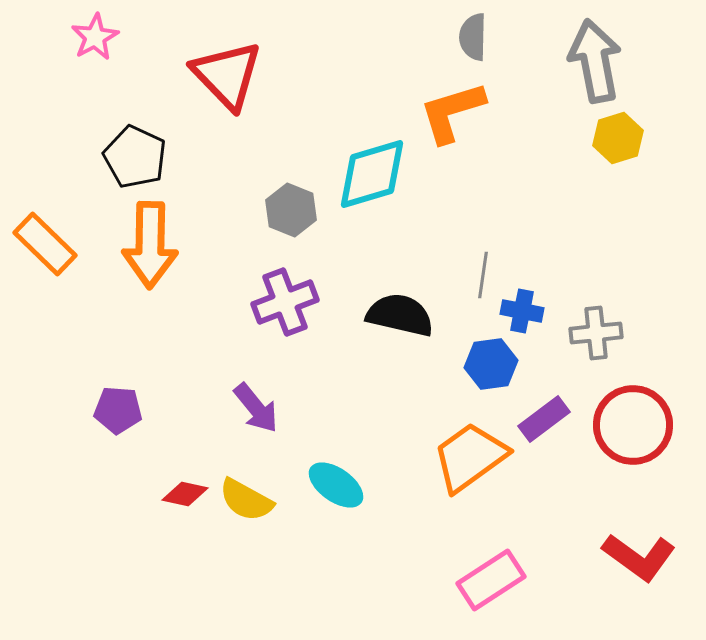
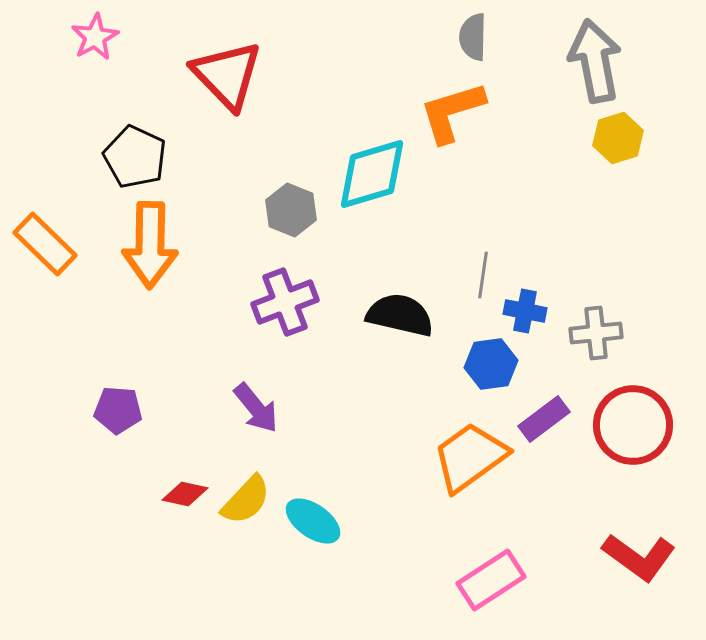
blue cross: moved 3 px right
cyan ellipse: moved 23 px left, 36 px down
yellow semicircle: rotated 76 degrees counterclockwise
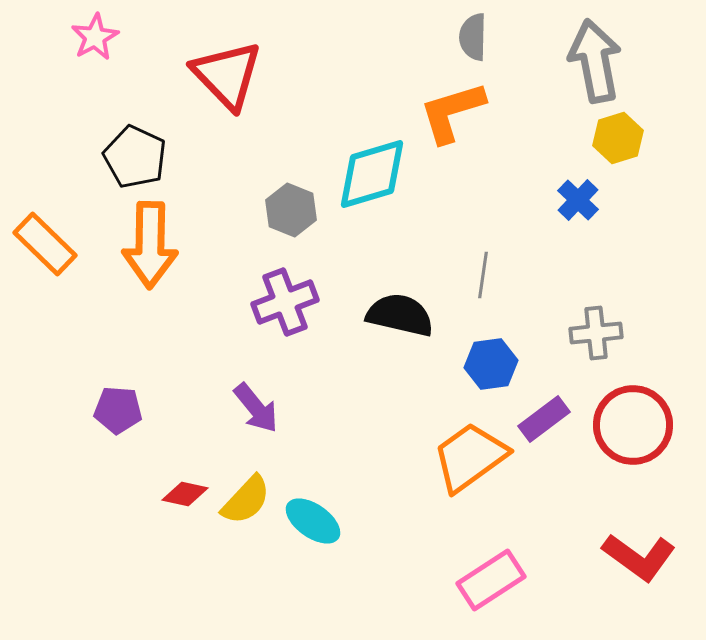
blue cross: moved 53 px right, 111 px up; rotated 33 degrees clockwise
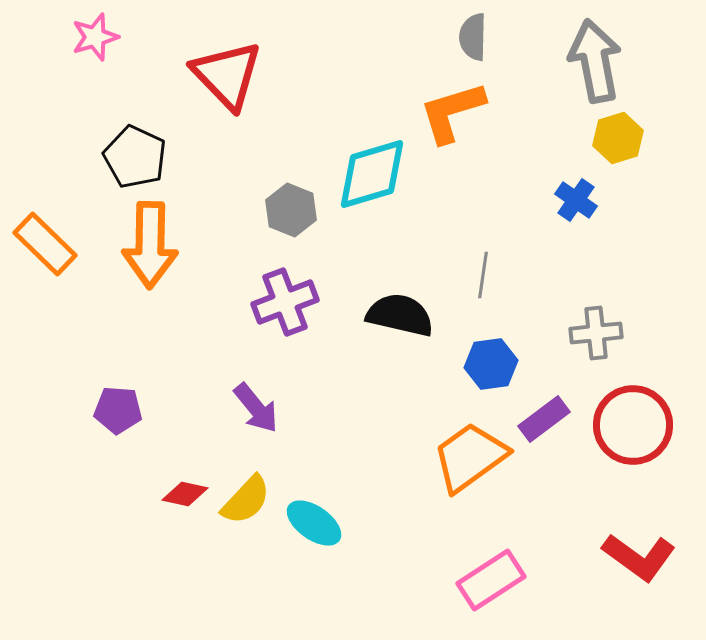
pink star: rotated 12 degrees clockwise
blue cross: moved 2 px left; rotated 9 degrees counterclockwise
cyan ellipse: moved 1 px right, 2 px down
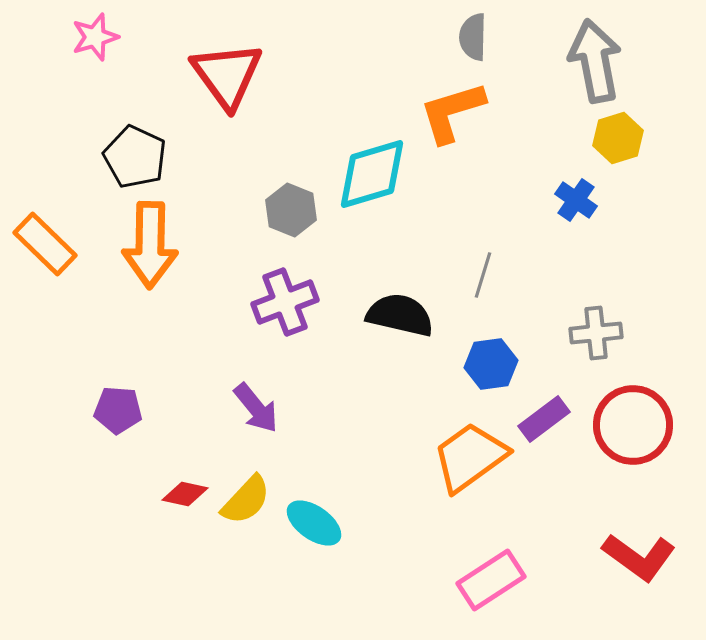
red triangle: rotated 8 degrees clockwise
gray line: rotated 9 degrees clockwise
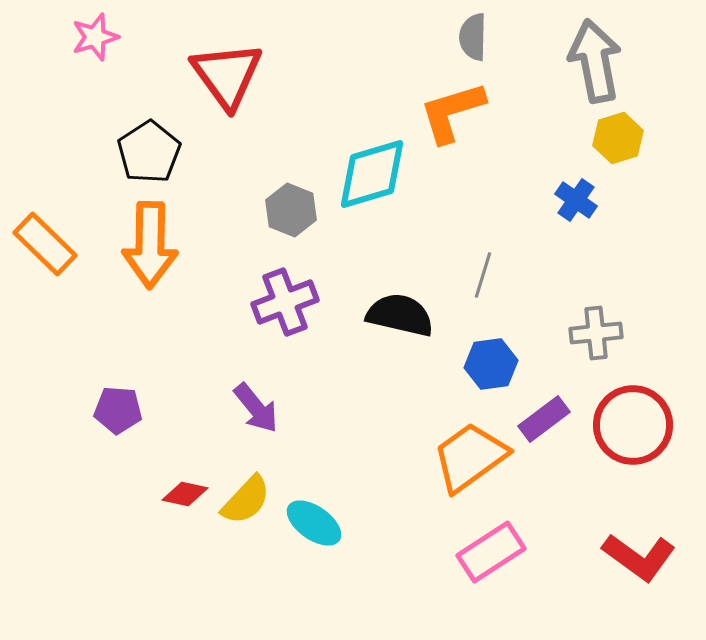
black pentagon: moved 14 px right, 5 px up; rotated 14 degrees clockwise
pink rectangle: moved 28 px up
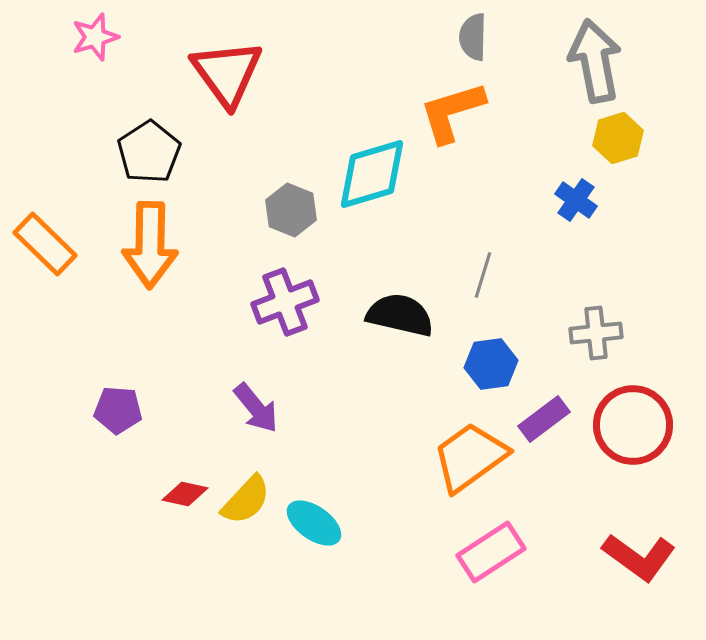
red triangle: moved 2 px up
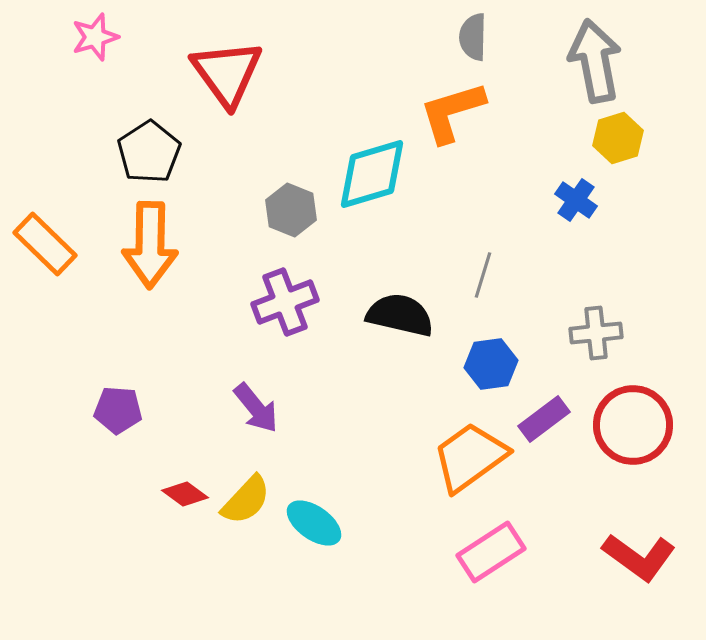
red diamond: rotated 24 degrees clockwise
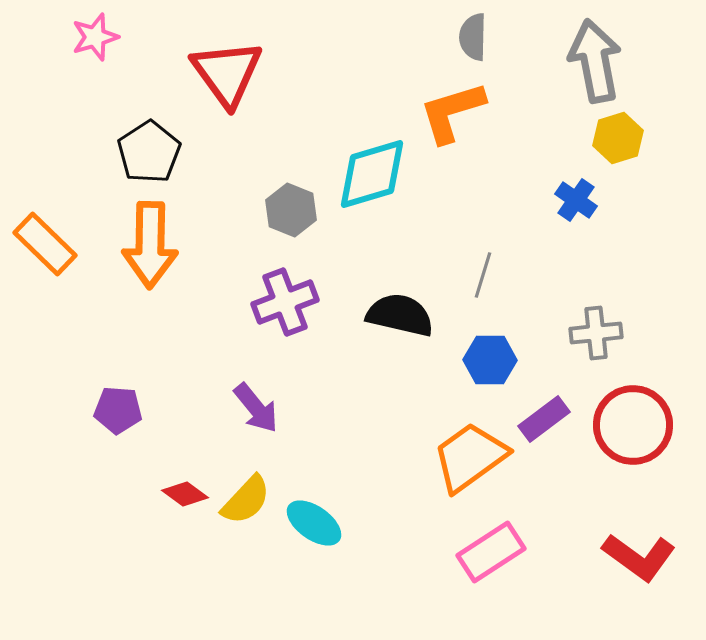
blue hexagon: moved 1 px left, 4 px up; rotated 9 degrees clockwise
